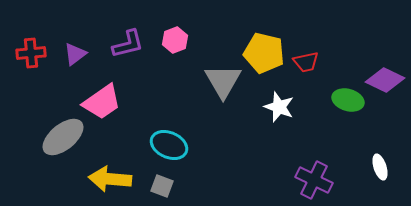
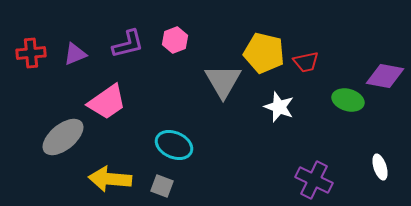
purple triangle: rotated 15 degrees clockwise
purple diamond: moved 4 px up; rotated 15 degrees counterclockwise
pink trapezoid: moved 5 px right
cyan ellipse: moved 5 px right
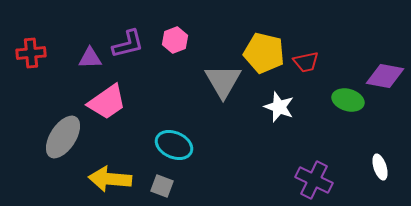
purple triangle: moved 15 px right, 4 px down; rotated 20 degrees clockwise
gray ellipse: rotated 18 degrees counterclockwise
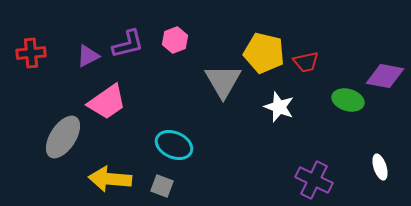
purple triangle: moved 2 px left, 2 px up; rotated 25 degrees counterclockwise
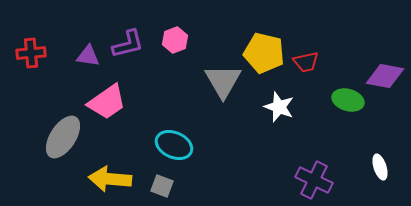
purple triangle: rotated 35 degrees clockwise
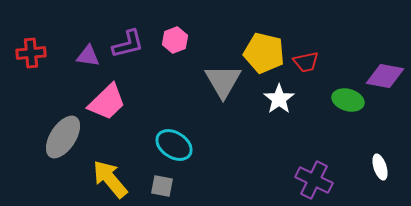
pink trapezoid: rotated 9 degrees counterclockwise
white star: moved 8 px up; rotated 16 degrees clockwise
cyan ellipse: rotated 9 degrees clockwise
yellow arrow: rotated 45 degrees clockwise
gray square: rotated 10 degrees counterclockwise
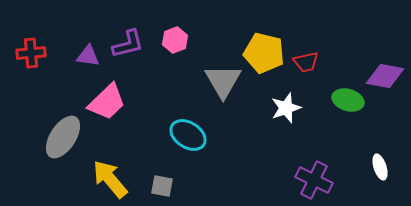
white star: moved 7 px right, 9 px down; rotated 16 degrees clockwise
cyan ellipse: moved 14 px right, 10 px up
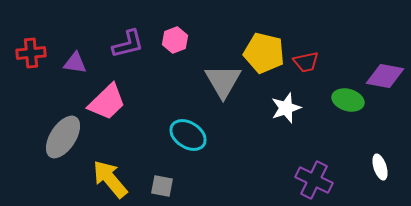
purple triangle: moved 13 px left, 7 px down
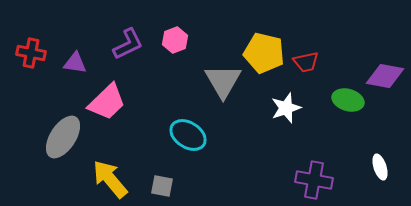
purple L-shape: rotated 12 degrees counterclockwise
red cross: rotated 16 degrees clockwise
purple cross: rotated 15 degrees counterclockwise
